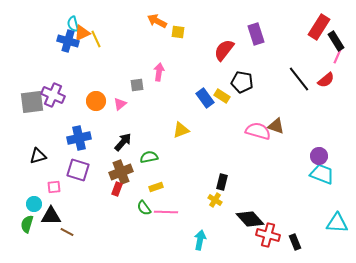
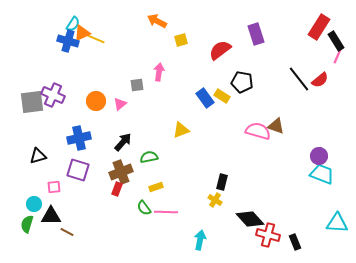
cyan semicircle at (73, 24): rotated 133 degrees counterclockwise
yellow square at (178, 32): moved 3 px right, 8 px down; rotated 24 degrees counterclockwise
yellow line at (96, 39): rotated 42 degrees counterclockwise
red semicircle at (224, 50): moved 4 px left; rotated 15 degrees clockwise
red semicircle at (326, 80): moved 6 px left
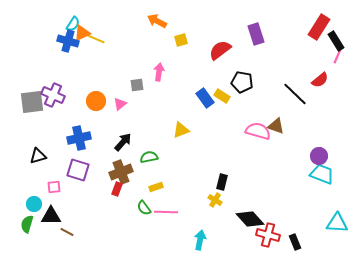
black line at (299, 79): moved 4 px left, 15 px down; rotated 8 degrees counterclockwise
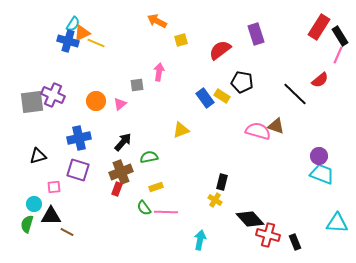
yellow line at (96, 39): moved 4 px down
black rectangle at (336, 41): moved 4 px right, 5 px up
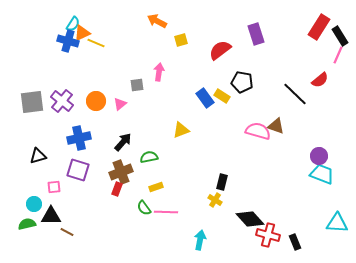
purple cross at (53, 95): moved 9 px right, 6 px down; rotated 15 degrees clockwise
green semicircle at (27, 224): rotated 60 degrees clockwise
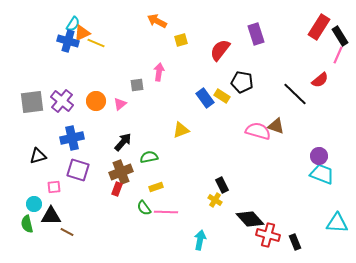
red semicircle at (220, 50): rotated 15 degrees counterclockwise
blue cross at (79, 138): moved 7 px left
black rectangle at (222, 182): moved 3 px down; rotated 42 degrees counterclockwise
green semicircle at (27, 224): rotated 90 degrees counterclockwise
